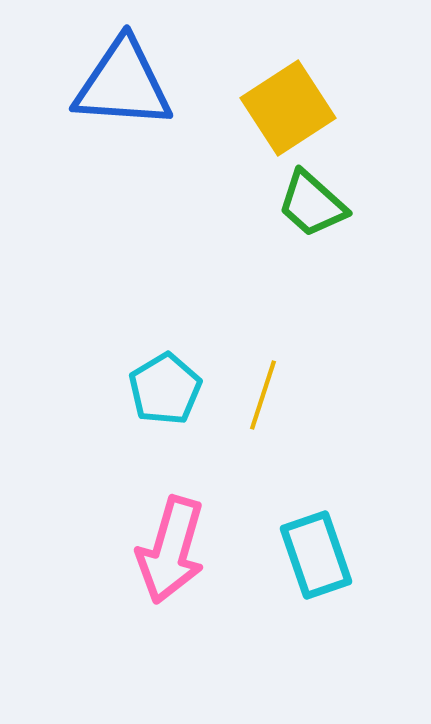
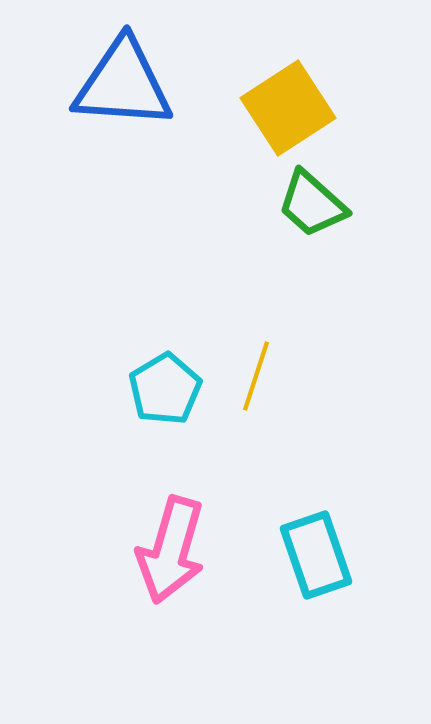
yellow line: moved 7 px left, 19 px up
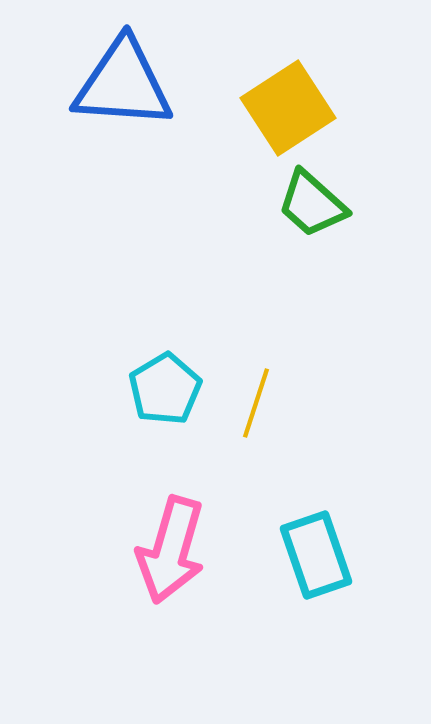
yellow line: moved 27 px down
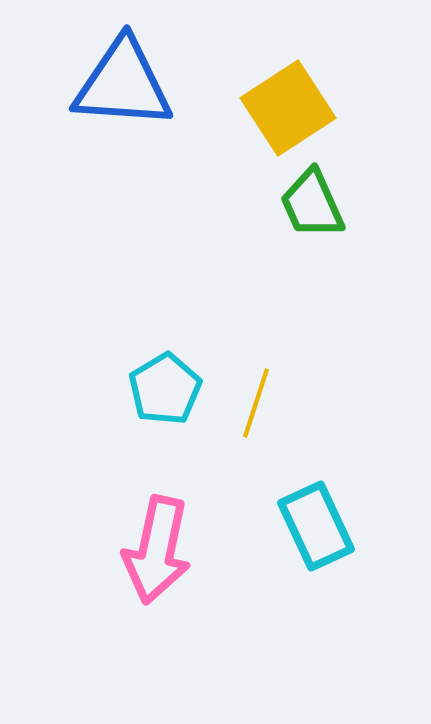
green trapezoid: rotated 24 degrees clockwise
pink arrow: moved 14 px left; rotated 4 degrees counterclockwise
cyan rectangle: moved 29 px up; rotated 6 degrees counterclockwise
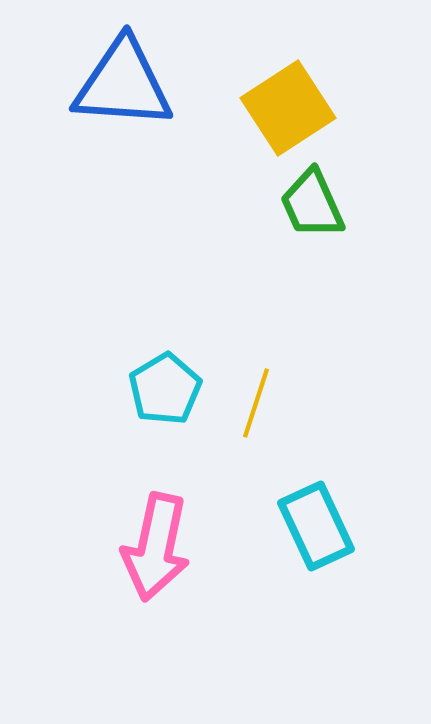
pink arrow: moved 1 px left, 3 px up
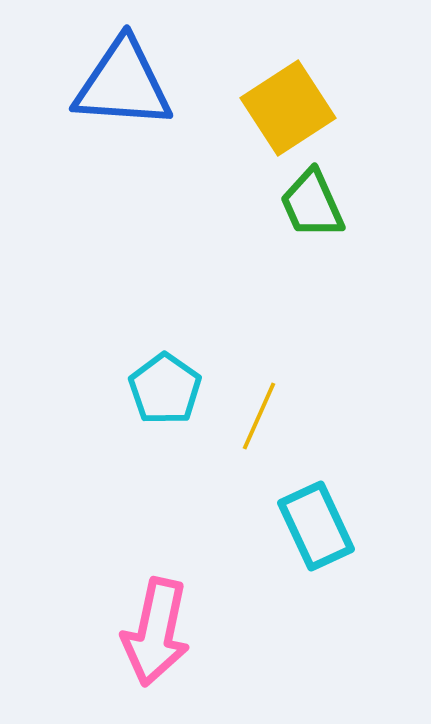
cyan pentagon: rotated 6 degrees counterclockwise
yellow line: moved 3 px right, 13 px down; rotated 6 degrees clockwise
pink arrow: moved 85 px down
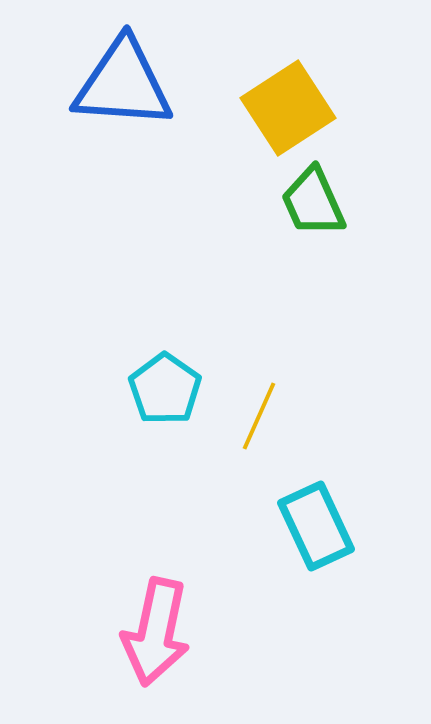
green trapezoid: moved 1 px right, 2 px up
